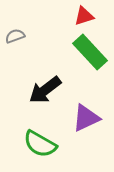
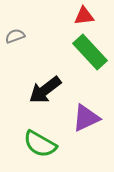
red triangle: rotated 10 degrees clockwise
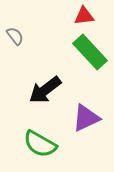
gray semicircle: rotated 72 degrees clockwise
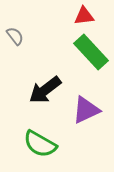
green rectangle: moved 1 px right
purple triangle: moved 8 px up
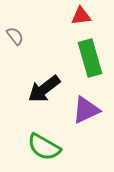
red triangle: moved 3 px left
green rectangle: moved 1 px left, 6 px down; rotated 27 degrees clockwise
black arrow: moved 1 px left, 1 px up
green semicircle: moved 4 px right, 3 px down
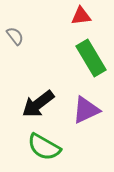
green rectangle: moved 1 px right; rotated 15 degrees counterclockwise
black arrow: moved 6 px left, 15 px down
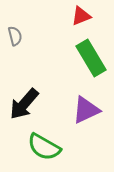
red triangle: rotated 15 degrees counterclockwise
gray semicircle: rotated 24 degrees clockwise
black arrow: moved 14 px left; rotated 12 degrees counterclockwise
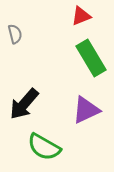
gray semicircle: moved 2 px up
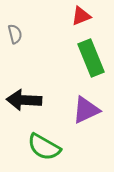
green rectangle: rotated 9 degrees clockwise
black arrow: moved 4 px up; rotated 52 degrees clockwise
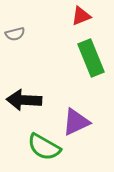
gray semicircle: rotated 90 degrees clockwise
purple triangle: moved 10 px left, 12 px down
